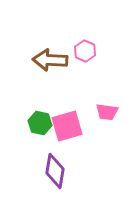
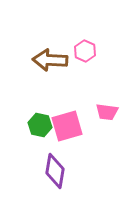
green hexagon: moved 2 px down
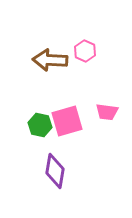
pink square: moved 5 px up
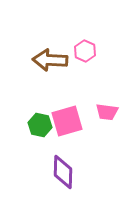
purple diamond: moved 8 px right, 1 px down; rotated 8 degrees counterclockwise
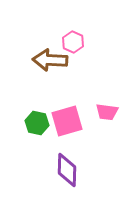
pink hexagon: moved 12 px left, 9 px up
green hexagon: moved 3 px left, 2 px up
purple diamond: moved 4 px right, 2 px up
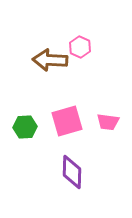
pink hexagon: moved 7 px right, 5 px down
pink trapezoid: moved 1 px right, 10 px down
green hexagon: moved 12 px left, 4 px down; rotated 15 degrees counterclockwise
purple diamond: moved 5 px right, 2 px down
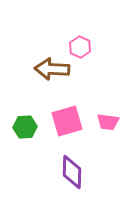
brown arrow: moved 2 px right, 9 px down
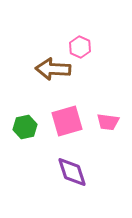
brown arrow: moved 1 px right
green hexagon: rotated 10 degrees counterclockwise
purple diamond: rotated 20 degrees counterclockwise
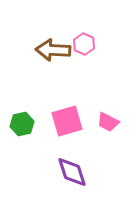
pink hexagon: moved 4 px right, 3 px up
brown arrow: moved 19 px up
pink trapezoid: rotated 20 degrees clockwise
green hexagon: moved 3 px left, 3 px up
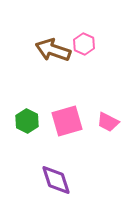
brown arrow: rotated 16 degrees clockwise
green hexagon: moved 5 px right, 3 px up; rotated 20 degrees counterclockwise
purple diamond: moved 16 px left, 8 px down
